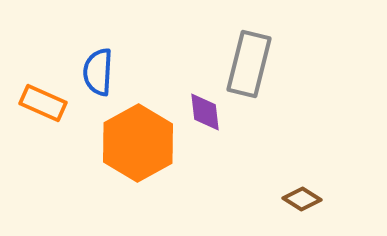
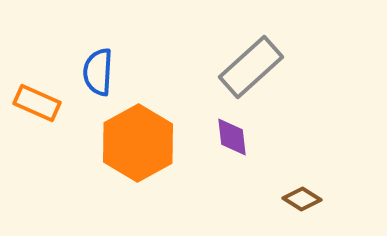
gray rectangle: moved 2 px right, 3 px down; rotated 34 degrees clockwise
orange rectangle: moved 6 px left
purple diamond: moved 27 px right, 25 px down
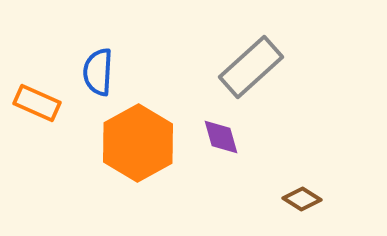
purple diamond: moved 11 px left; rotated 9 degrees counterclockwise
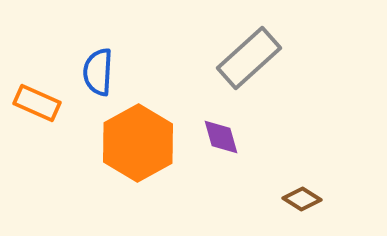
gray rectangle: moved 2 px left, 9 px up
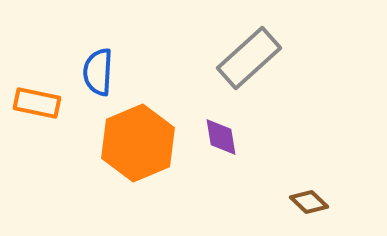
orange rectangle: rotated 12 degrees counterclockwise
purple diamond: rotated 6 degrees clockwise
orange hexagon: rotated 6 degrees clockwise
brown diamond: moved 7 px right, 3 px down; rotated 12 degrees clockwise
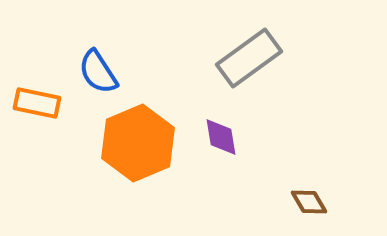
gray rectangle: rotated 6 degrees clockwise
blue semicircle: rotated 36 degrees counterclockwise
brown diamond: rotated 15 degrees clockwise
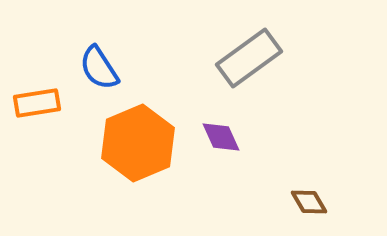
blue semicircle: moved 1 px right, 4 px up
orange rectangle: rotated 21 degrees counterclockwise
purple diamond: rotated 15 degrees counterclockwise
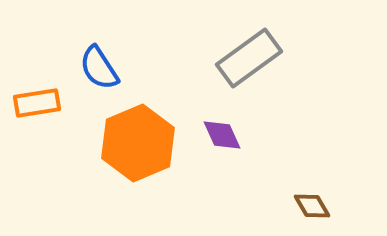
purple diamond: moved 1 px right, 2 px up
brown diamond: moved 3 px right, 4 px down
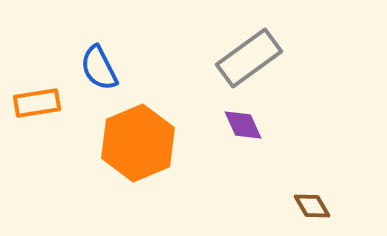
blue semicircle: rotated 6 degrees clockwise
purple diamond: moved 21 px right, 10 px up
